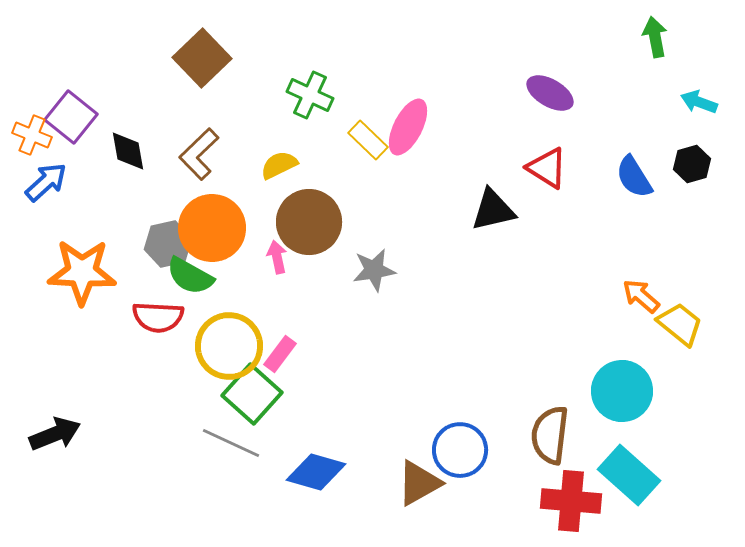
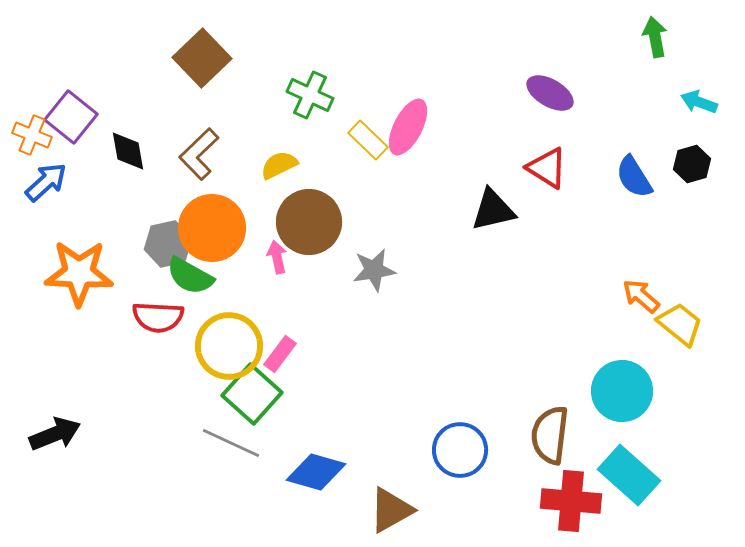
orange star: moved 3 px left, 1 px down
brown triangle: moved 28 px left, 27 px down
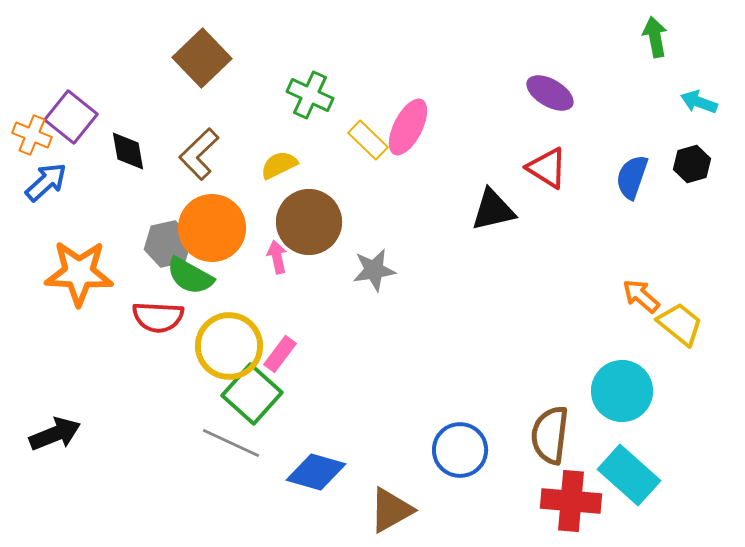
blue semicircle: moved 2 px left; rotated 51 degrees clockwise
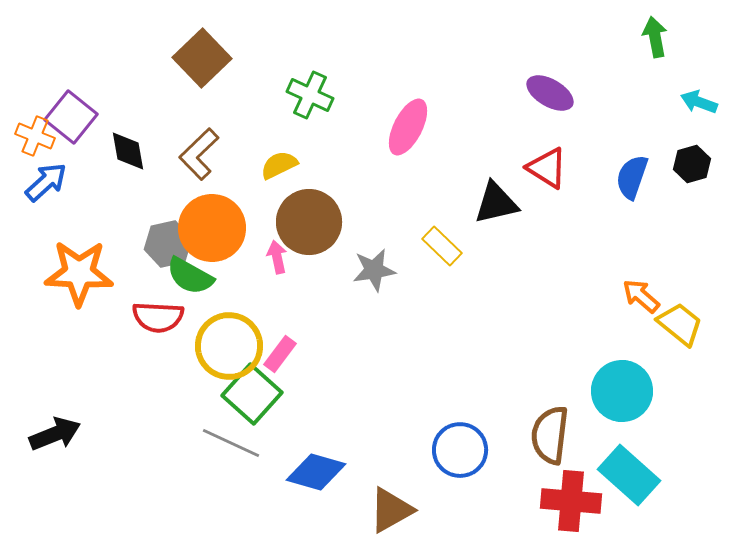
orange cross: moved 3 px right, 1 px down
yellow rectangle: moved 74 px right, 106 px down
black triangle: moved 3 px right, 7 px up
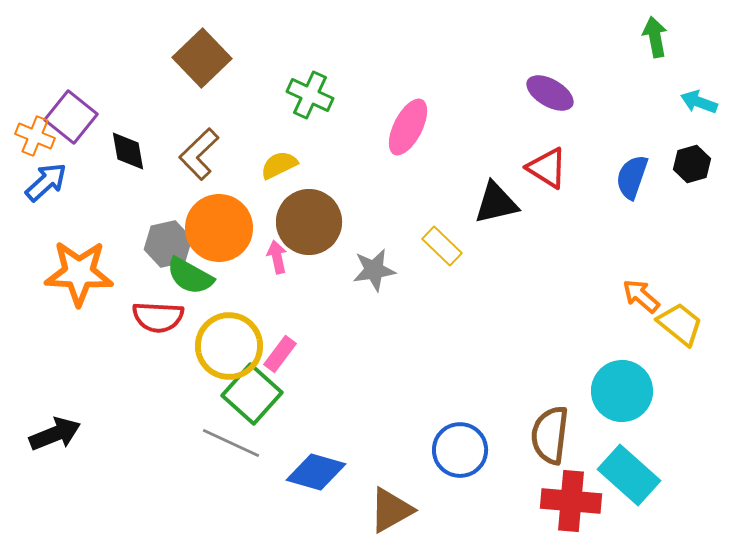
orange circle: moved 7 px right
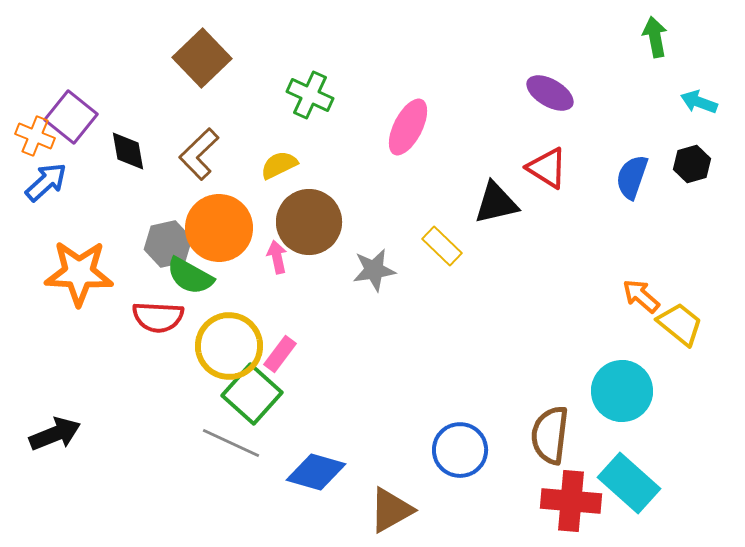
cyan rectangle: moved 8 px down
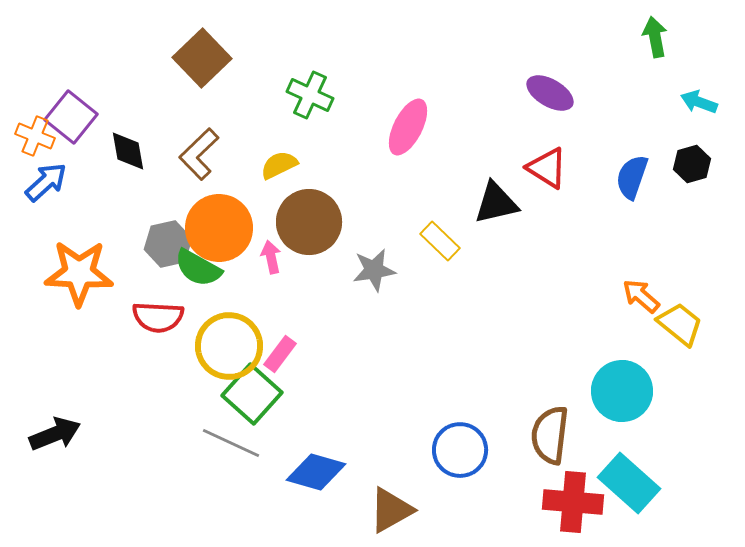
yellow rectangle: moved 2 px left, 5 px up
pink arrow: moved 6 px left
green semicircle: moved 8 px right, 8 px up
red cross: moved 2 px right, 1 px down
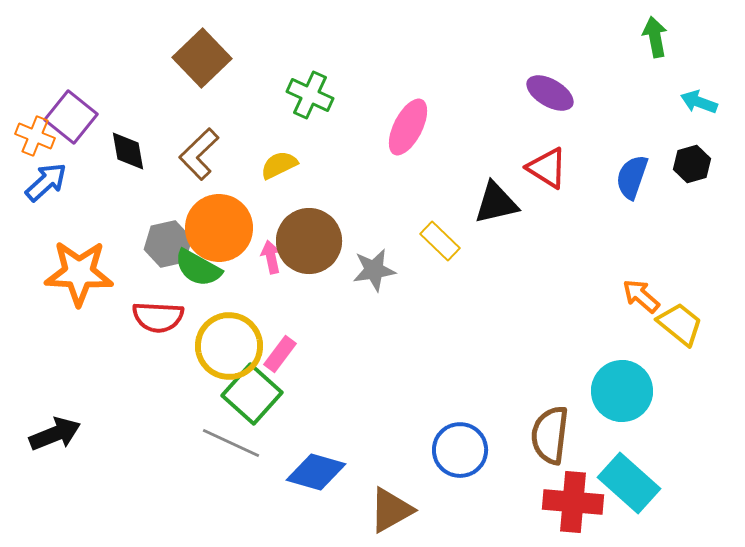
brown circle: moved 19 px down
